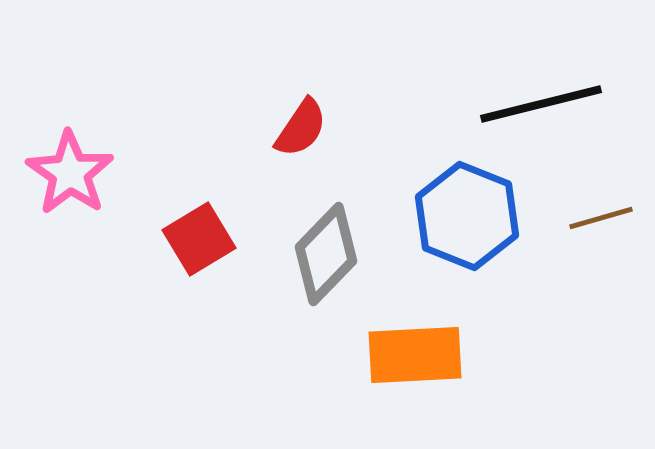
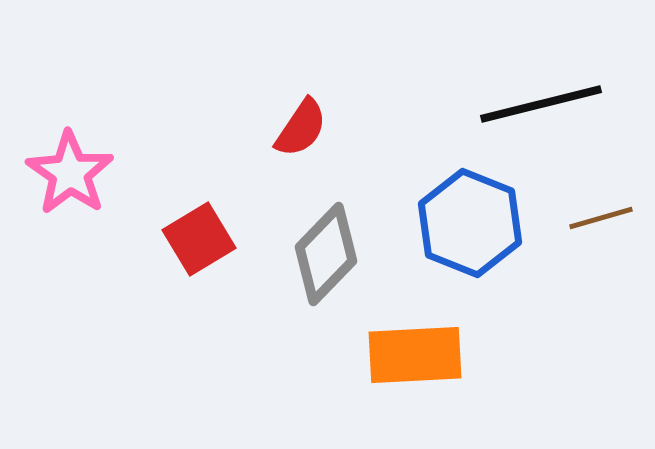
blue hexagon: moved 3 px right, 7 px down
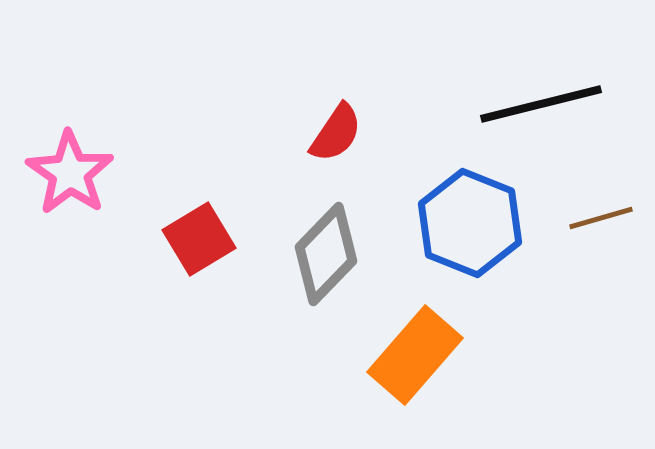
red semicircle: moved 35 px right, 5 px down
orange rectangle: rotated 46 degrees counterclockwise
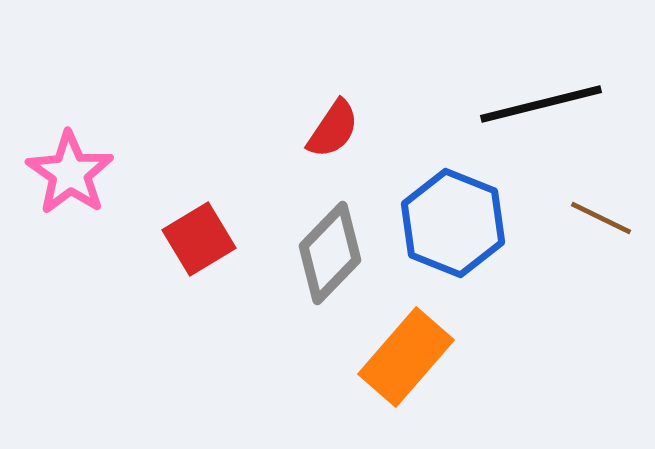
red semicircle: moved 3 px left, 4 px up
brown line: rotated 42 degrees clockwise
blue hexagon: moved 17 px left
gray diamond: moved 4 px right, 1 px up
orange rectangle: moved 9 px left, 2 px down
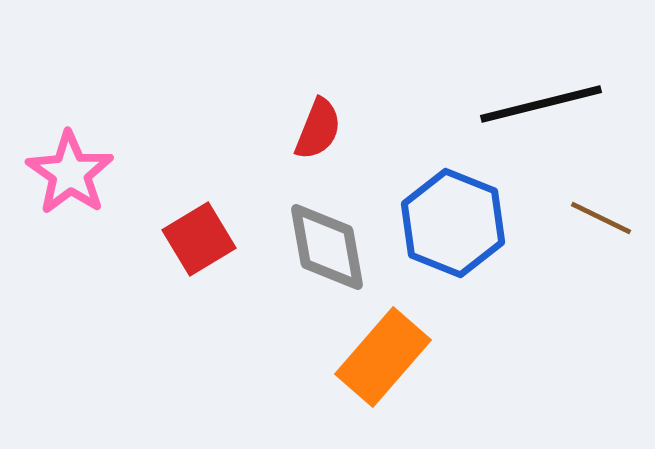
red semicircle: moved 15 px left; rotated 12 degrees counterclockwise
gray diamond: moved 3 px left, 6 px up; rotated 54 degrees counterclockwise
orange rectangle: moved 23 px left
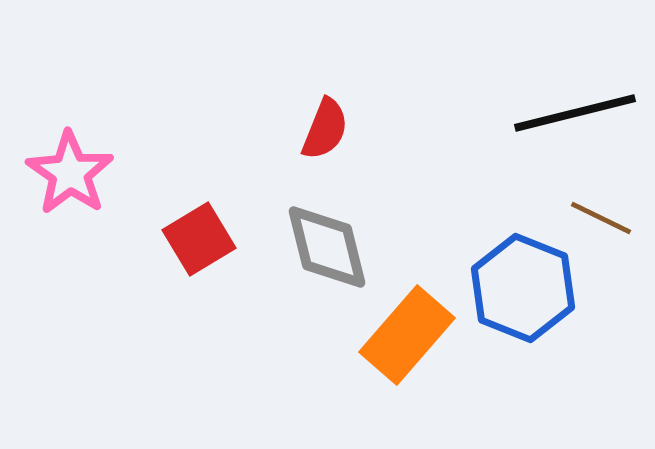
black line: moved 34 px right, 9 px down
red semicircle: moved 7 px right
blue hexagon: moved 70 px right, 65 px down
gray diamond: rotated 4 degrees counterclockwise
orange rectangle: moved 24 px right, 22 px up
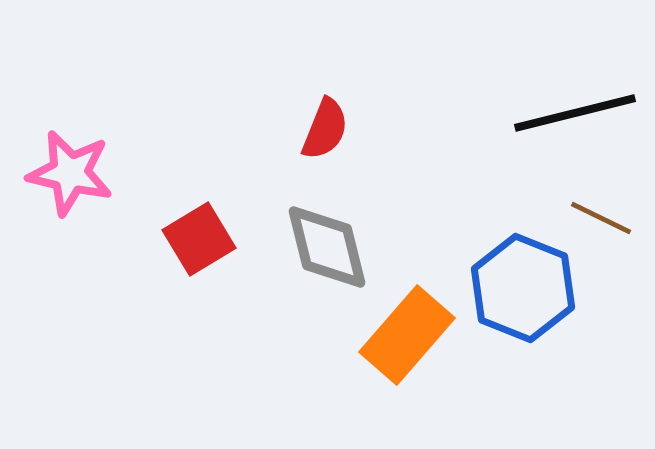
pink star: rotated 22 degrees counterclockwise
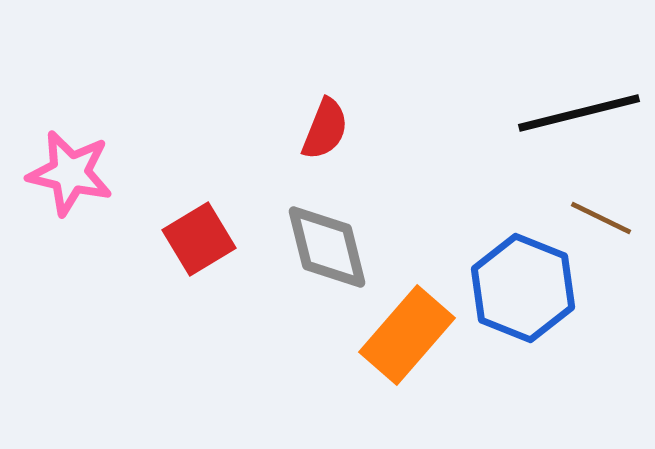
black line: moved 4 px right
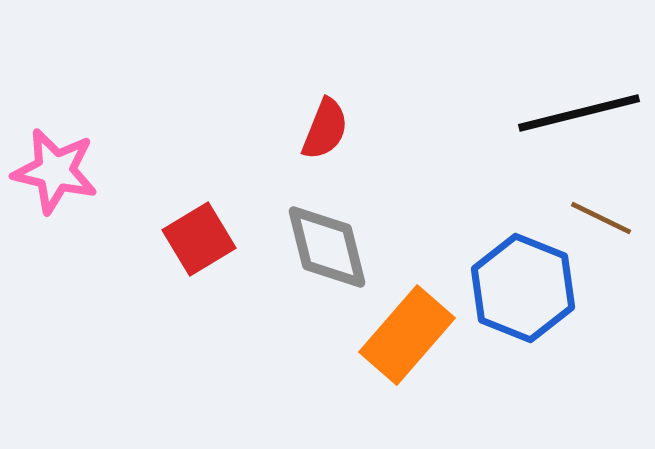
pink star: moved 15 px left, 2 px up
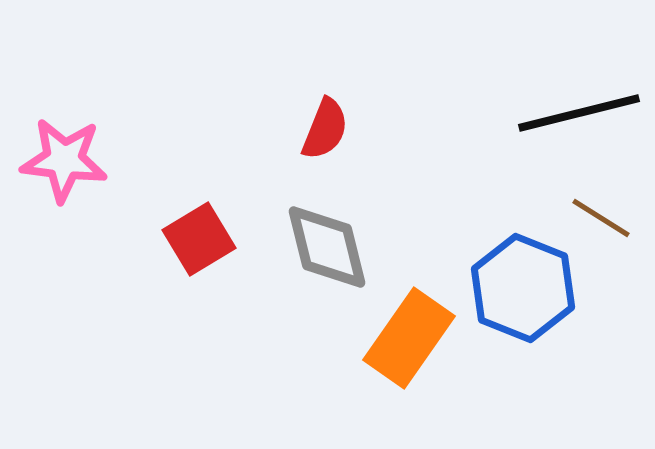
pink star: moved 9 px right, 11 px up; rotated 6 degrees counterclockwise
brown line: rotated 6 degrees clockwise
orange rectangle: moved 2 px right, 3 px down; rotated 6 degrees counterclockwise
